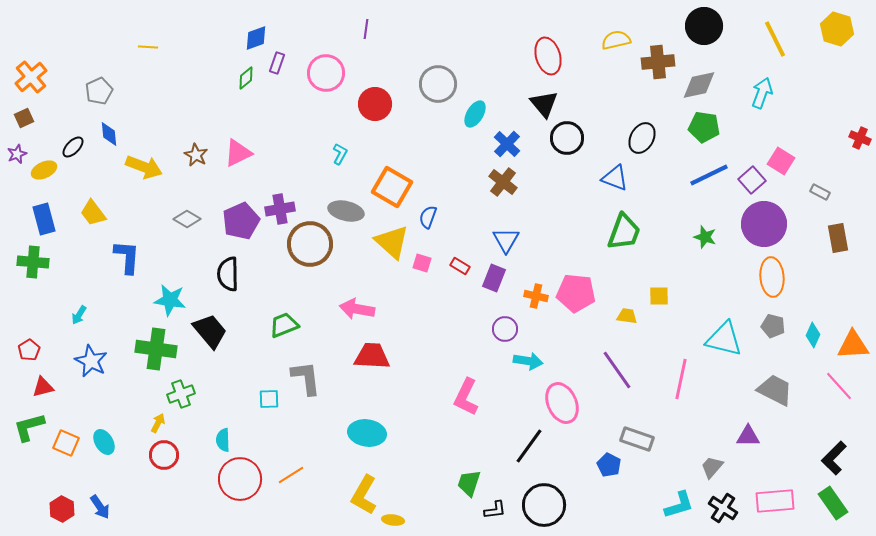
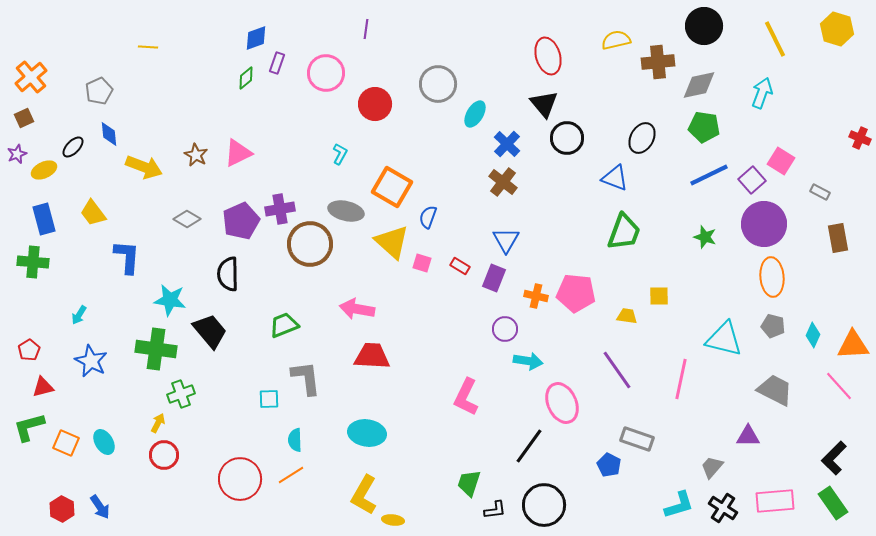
cyan semicircle at (223, 440): moved 72 px right
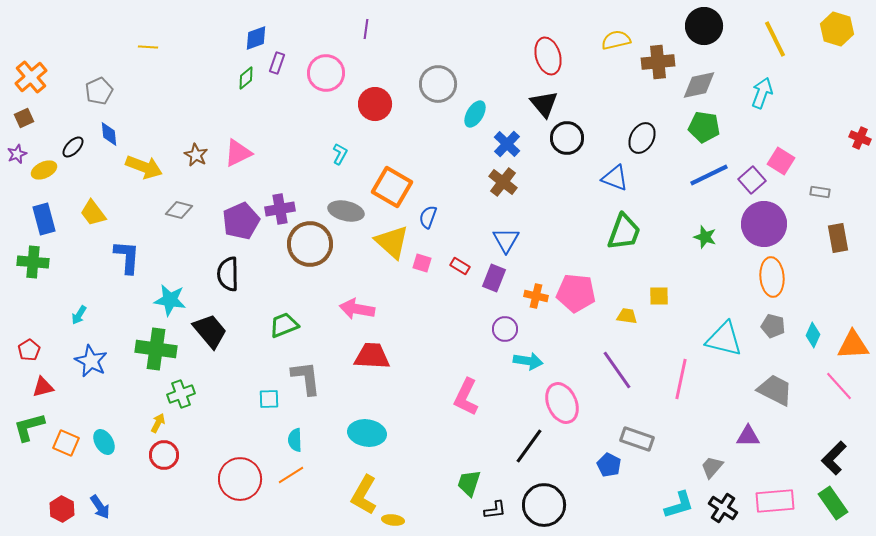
gray rectangle at (820, 192): rotated 18 degrees counterclockwise
gray diamond at (187, 219): moved 8 px left, 9 px up; rotated 16 degrees counterclockwise
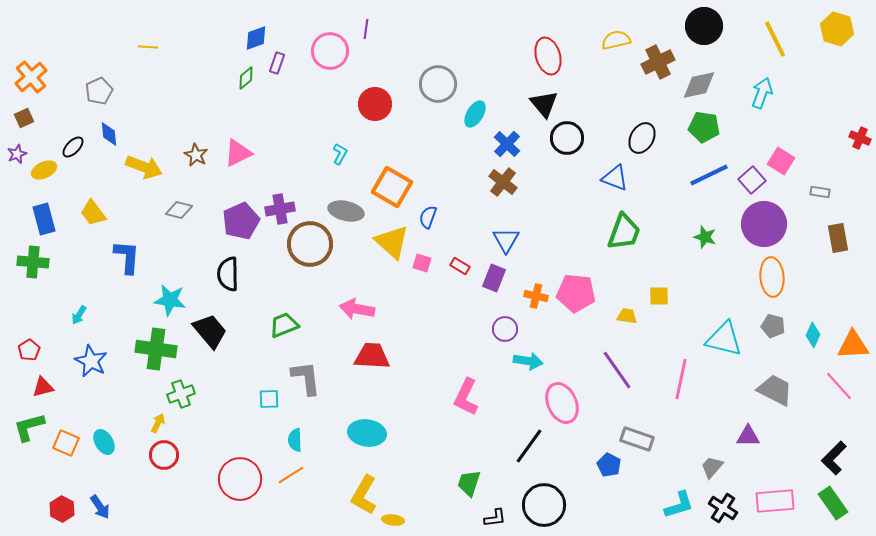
brown cross at (658, 62): rotated 20 degrees counterclockwise
pink circle at (326, 73): moved 4 px right, 22 px up
black L-shape at (495, 510): moved 8 px down
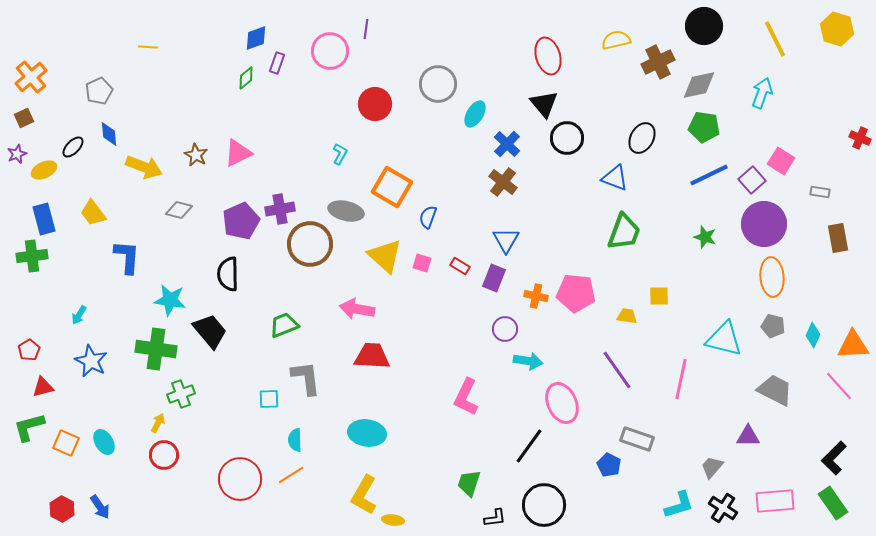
yellow triangle at (392, 242): moved 7 px left, 14 px down
green cross at (33, 262): moved 1 px left, 6 px up; rotated 12 degrees counterclockwise
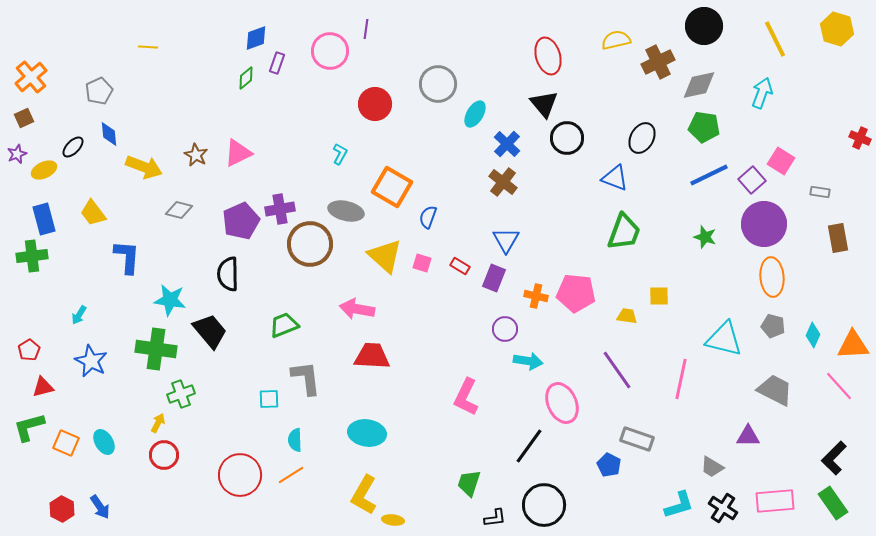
gray trapezoid at (712, 467): rotated 100 degrees counterclockwise
red circle at (240, 479): moved 4 px up
